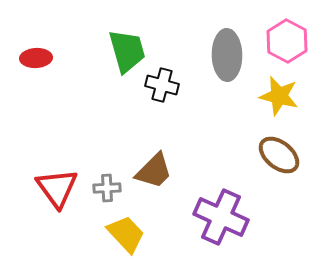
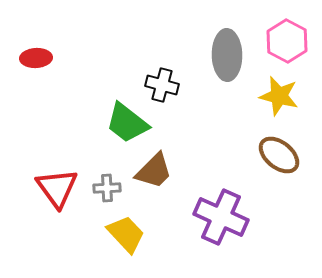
green trapezoid: moved 72 px down; rotated 144 degrees clockwise
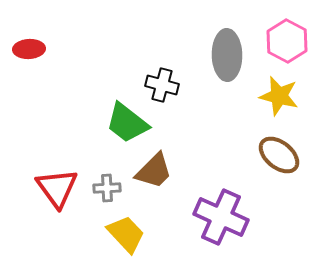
red ellipse: moved 7 px left, 9 px up
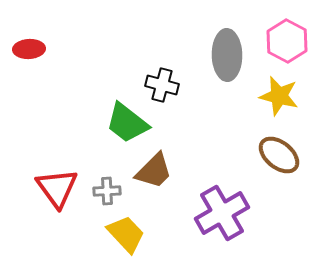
gray cross: moved 3 px down
purple cross: moved 1 px right, 4 px up; rotated 36 degrees clockwise
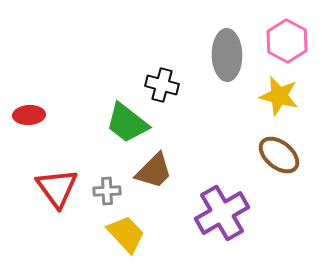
red ellipse: moved 66 px down
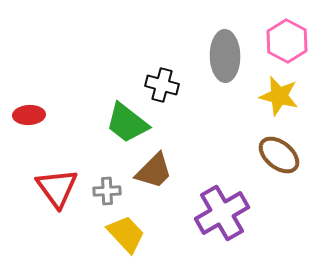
gray ellipse: moved 2 px left, 1 px down
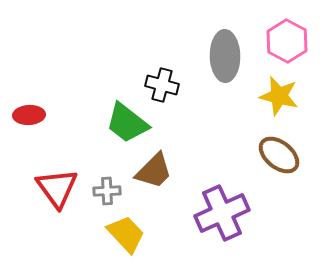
purple cross: rotated 6 degrees clockwise
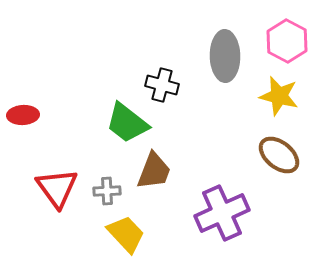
red ellipse: moved 6 px left
brown trapezoid: rotated 24 degrees counterclockwise
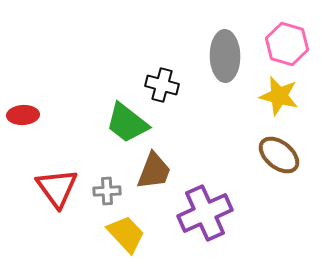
pink hexagon: moved 3 px down; rotated 12 degrees counterclockwise
purple cross: moved 17 px left
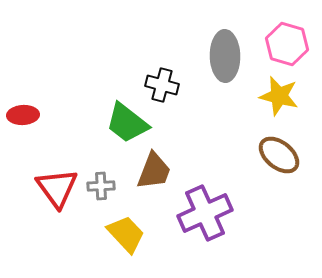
gray cross: moved 6 px left, 5 px up
